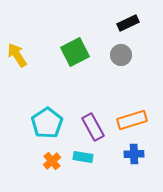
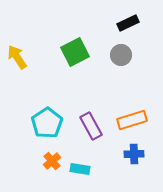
yellow arrow: moved 2 px down
purple rectangle: moved 2 px left, 1 px up
cyan rectangle: moved 3 px left, 12 px down
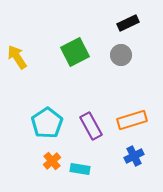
blue cross: moved 2 px down; rotated 24 degrees counterclockwise
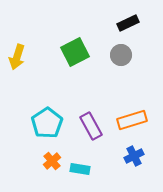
yellow arrow: rotated 130 degrees counterclockwise
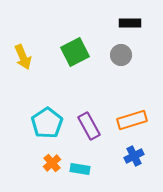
black rectangle: moved 2 px right; rotated 25 degrees clockwise
yellow arrow: moved 6 px right; rotated 40 degrees counterclockwise
purple rectangle: moved 2 px left
orange cross: moved 2 px down
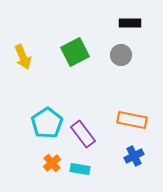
orange rectangle: rotated 28 degrees clockwise
purple rectangle: moved 6 px left, 8 px down; rotated 8 degrees counterclockwise
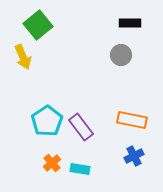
green square: moved 37 px left, 27 px up; rotated 12 degrees counterclockwise
cyan pentagon: moved 2 px up
purple rectangle: moved 2 px left, 7 px up
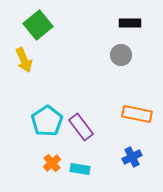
yellow arrow: moved 1 px right, 3 px down
orange rectangle: moved 5 px right, 6 px up
blue cross: moved 2 px left, 1 px down
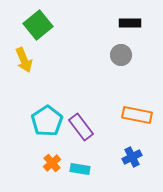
orange rectangle: moved 1 px down
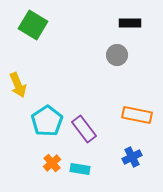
green square: moved 5 px left; rotated 20 degrees counterclockwise
gray circle: moved 4 px left
yellow arrow: moved 6 px left, 25 px down
purple rectangle: moved 3 px right, 2 px down
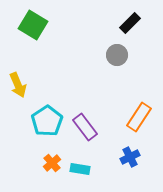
black rectangle: rotated 45 degrees counterclockwise
orange rectangle: moved 2 px right, 2 px down; rotated 68 degrees counterclockwise
purple rectangle: moved 1 px right, 2 px up
blue cross: moved 2 px left
